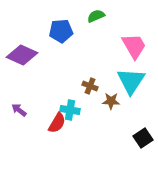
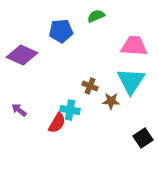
pink trapezoid: rotated 56 degrees counterclockwise
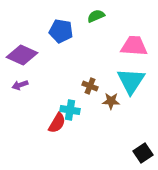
blue pentagon: rotated 15 degrees clockwise
purple arrow: moved 1 px right, 25 px up; rotated 56 degrees counterclockwise
black square: moved 15 px down
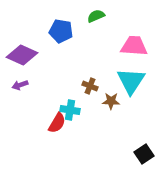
black square: moved 1 px right, 1 px down
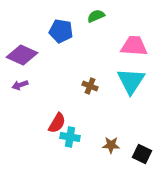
brown star: moved 44 px down
cyan cross: moved 27 px down
black square: moved 2 px left; rotated 30 degrees counterclockwise
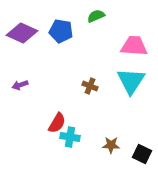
purple diamond: moved 22 px up
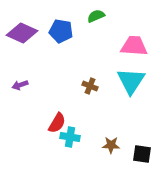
black square: rotated 18 degrees counterclockwise
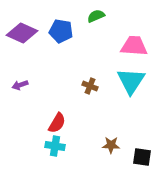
cyan cross: moved 15 px left, 9 px down
black square: moved 3 px down
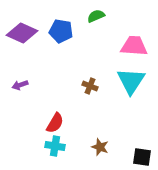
red semicircle: moved 2 px left
brown star: moved 11 px left, 2 px down; rotated 18 degrees clockwise
